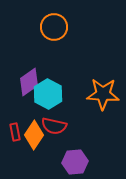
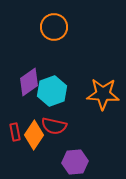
cyan hexagon: moved 4 px right, 3 px up; rotated 12 degrees clockwise
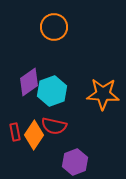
purple hexagon: rotated 15 degrees counterclockwise
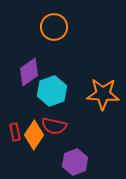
purple diamond: moved 10 px up
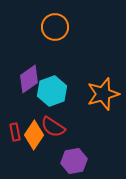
orange circle: moved 1 px right
purple diamond: moved 7 px down
orange star: rotated 20 degrees counterclockwise
red semicircle: moved 1 px left, 1 px down; rotated 20 degrees clockwise
purple hexagon: moved 1 px left, 1 px up; rotated 10 degrees clockwise
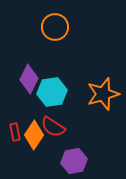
purple diamond: rotated 28 degrees counterclockwise
cyan hexagon: moved 1 px down; rotated 12 degrees clockwise
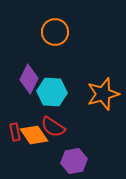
orange circle: moved 5 px down
cyan hexagon: rotated 12 degrees clockwise
orange diamond: rotated 68 degrees counterclockwise
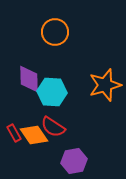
purple diamond: rotated 28 degrees counterclockwise
orange star: moved 2 px right, 9 px up
red rectangle: moved 1 px left, 1 px down; rotated 18 degrees counterclockwise
